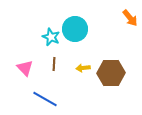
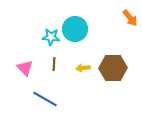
cyan star: rotated 18 degrees counterclockwise
brown hexagon: moved 2 px right, 5 px up
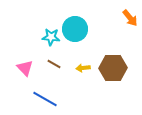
brown line: rotated 64 degrees counterclockwise
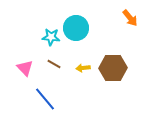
cyan circle: moved 1 px right, 1 px up
blue line: rotated 20 degrees clockwise
